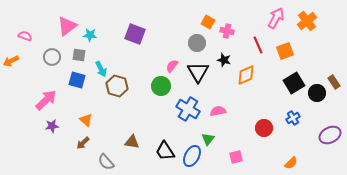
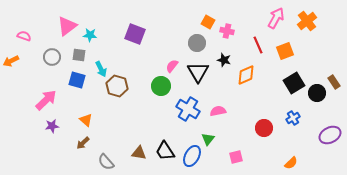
pink semicircle at (25, 36): moved 1 px left
brown triangle at (132, 142): moved 7 px right, 11 px down
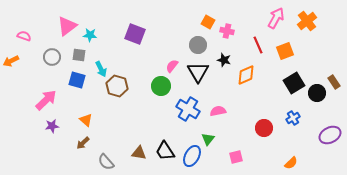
gray circle at (197, 43): moved 1 px right, 2 px down
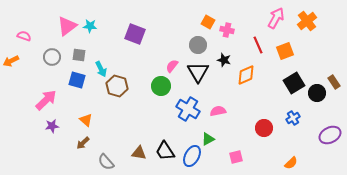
pink cross at (227, 31): moved 1 px up
cyan star at (90, 35): moved 9 px up
green triangle at (208, 139): rotated 24 degrees clockwise
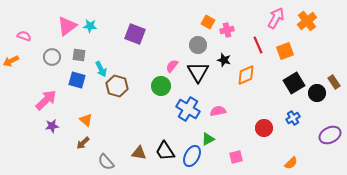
pink cross at (227, 30): rotated 24 degrees counterclockwise
